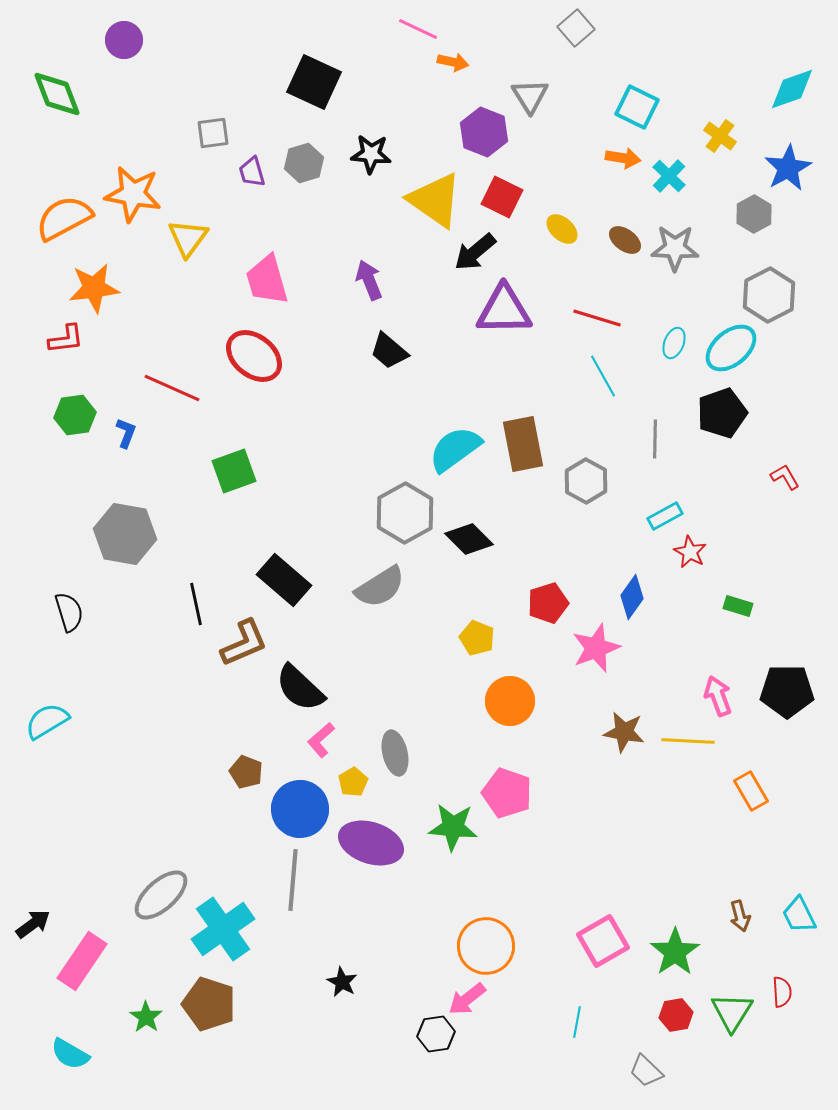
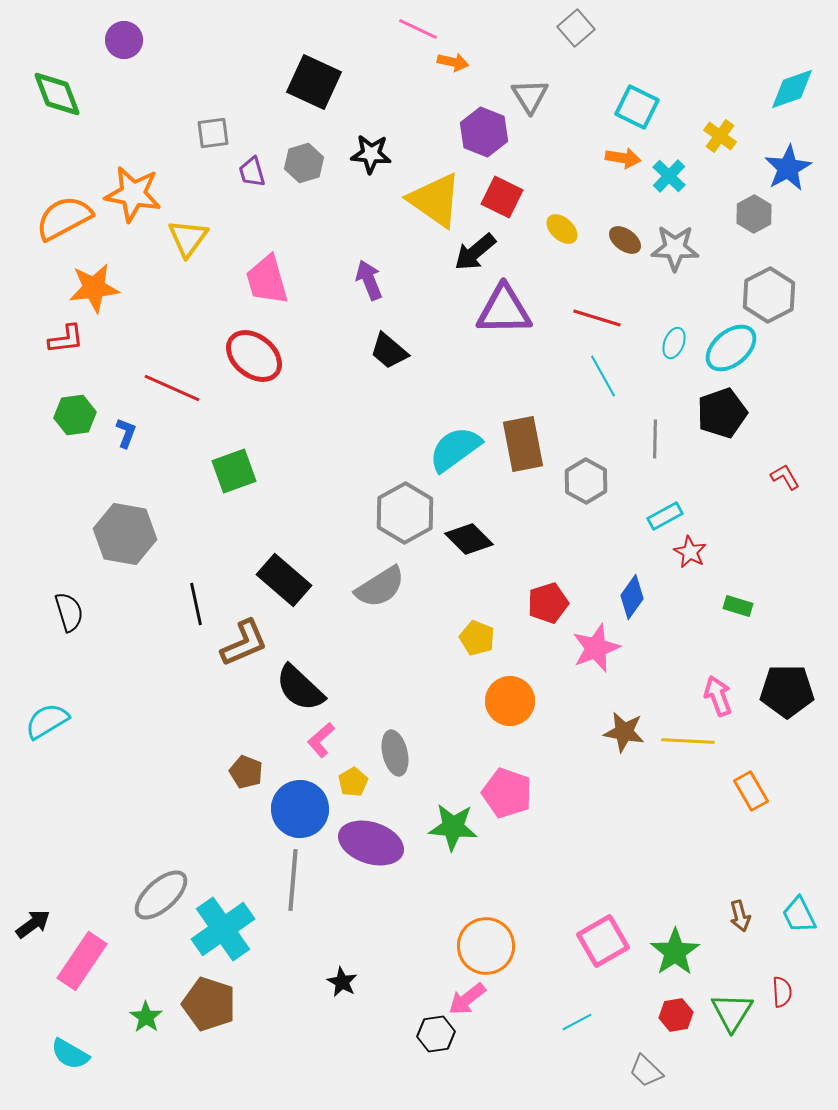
cyan line at (577, 1022): rotated 52 degrees clockwise
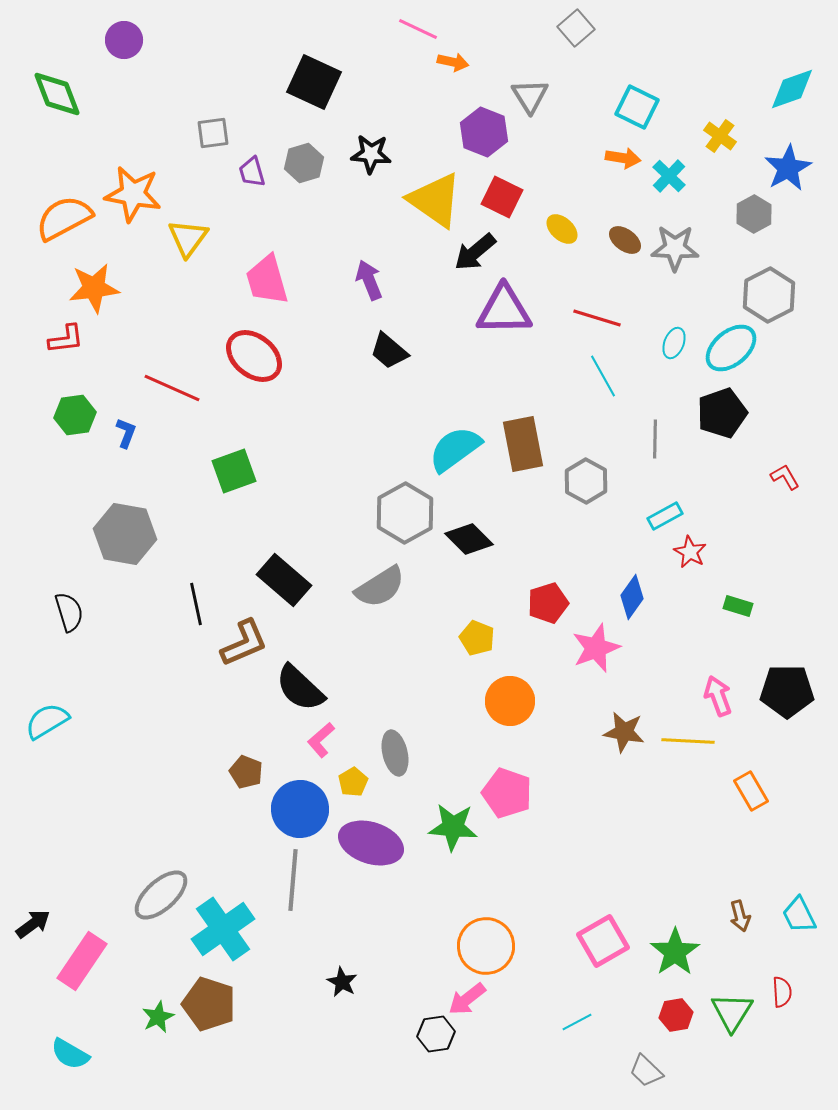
green star at (146, 1017): moved 12 px right; rotated 12 degrees clockwise
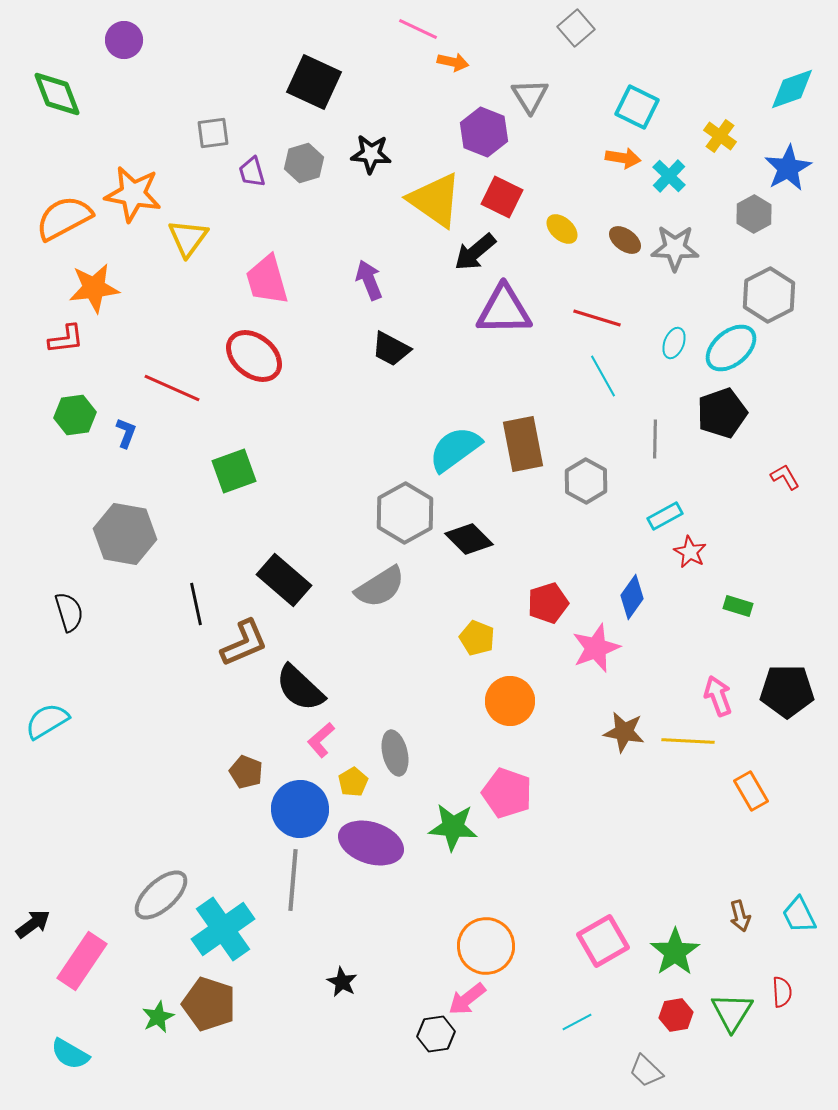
black trapezoid at (389, 351): moved 2 px right, 2 px up; rotated 12 degrees counterclockwise
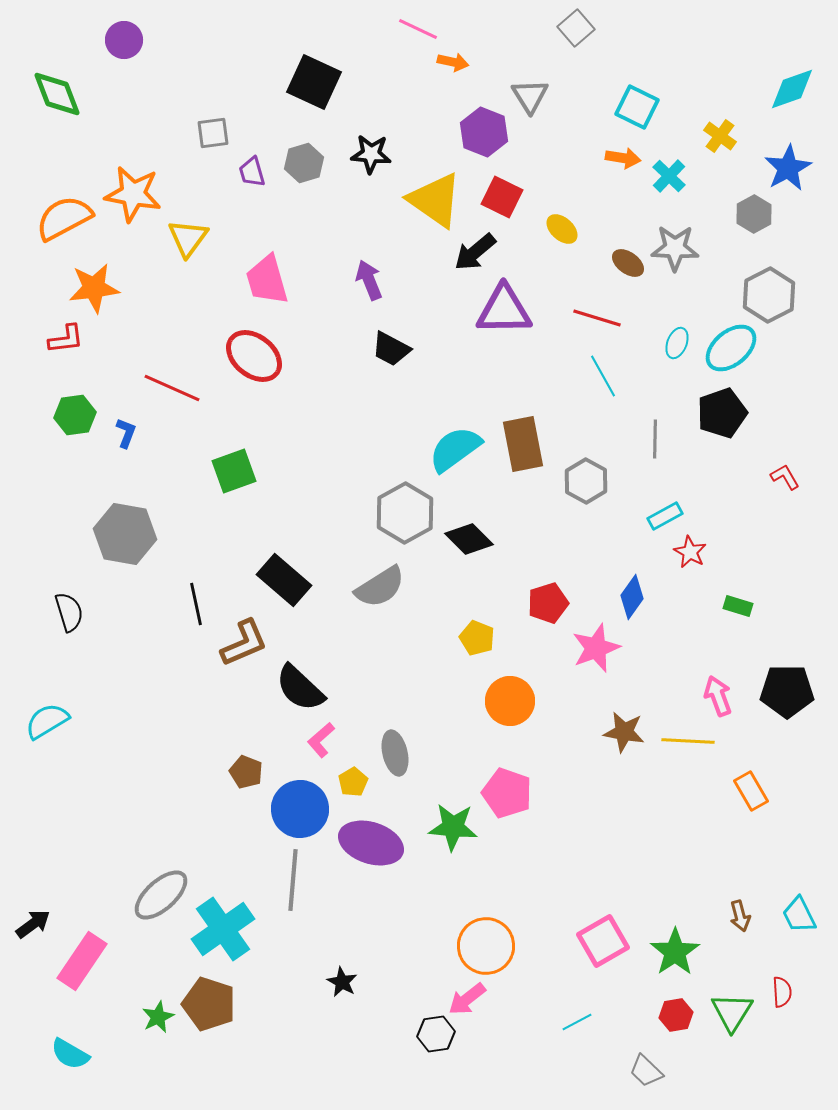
brown ellipse at (625, 240): moved 3 px right, 23 px down
cyan ellipse at (674, 343): moved 3 px right
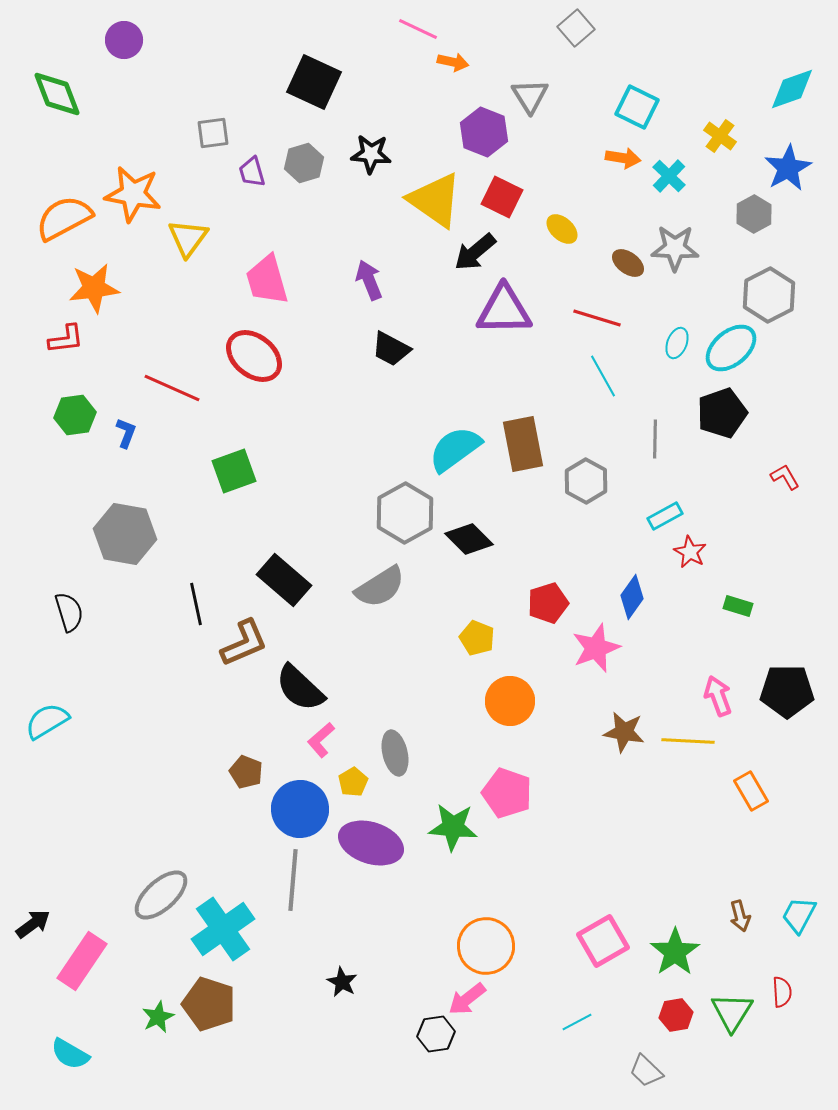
cyan trapezoid at (799, 915): rotated 54 degrees clockwise
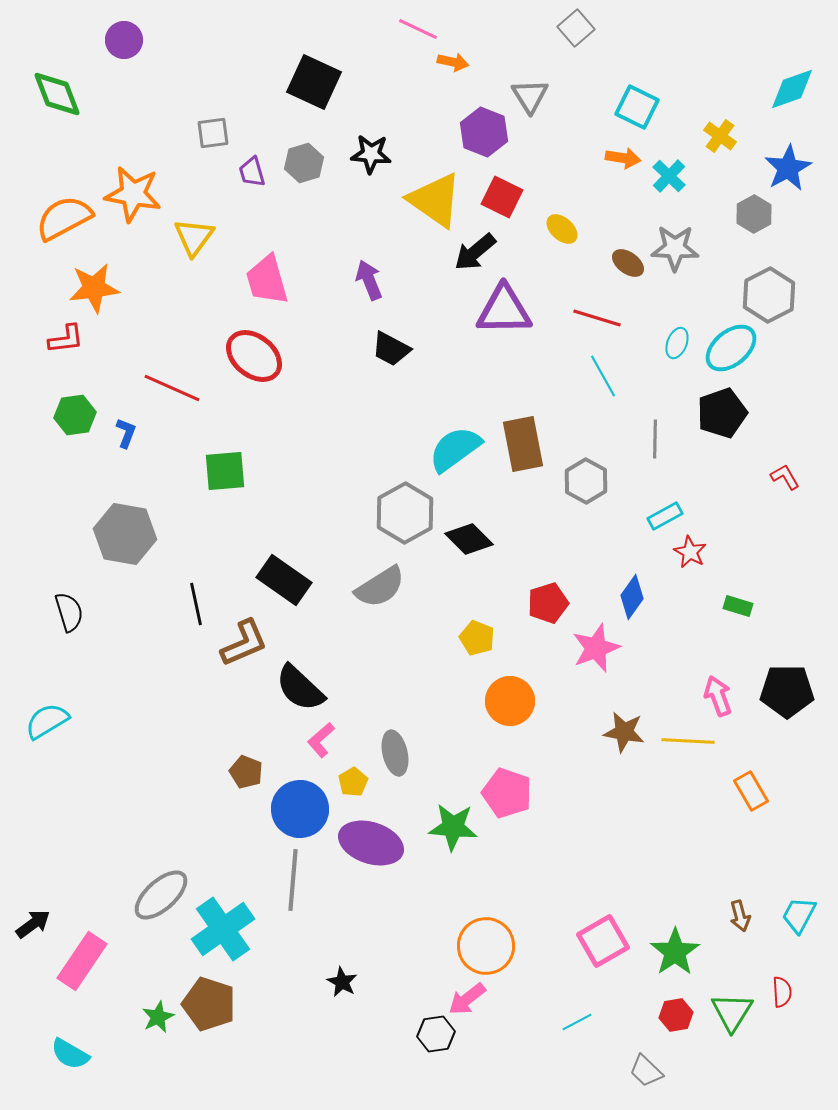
yellow triangle at (188, 238): moved 6 px right, 1 px up
green square at (234, 471): moved 9 px left; rotated 15 degrees clockwise
black rectangle at (284, 580): rotated 6 degrees counterclockwise
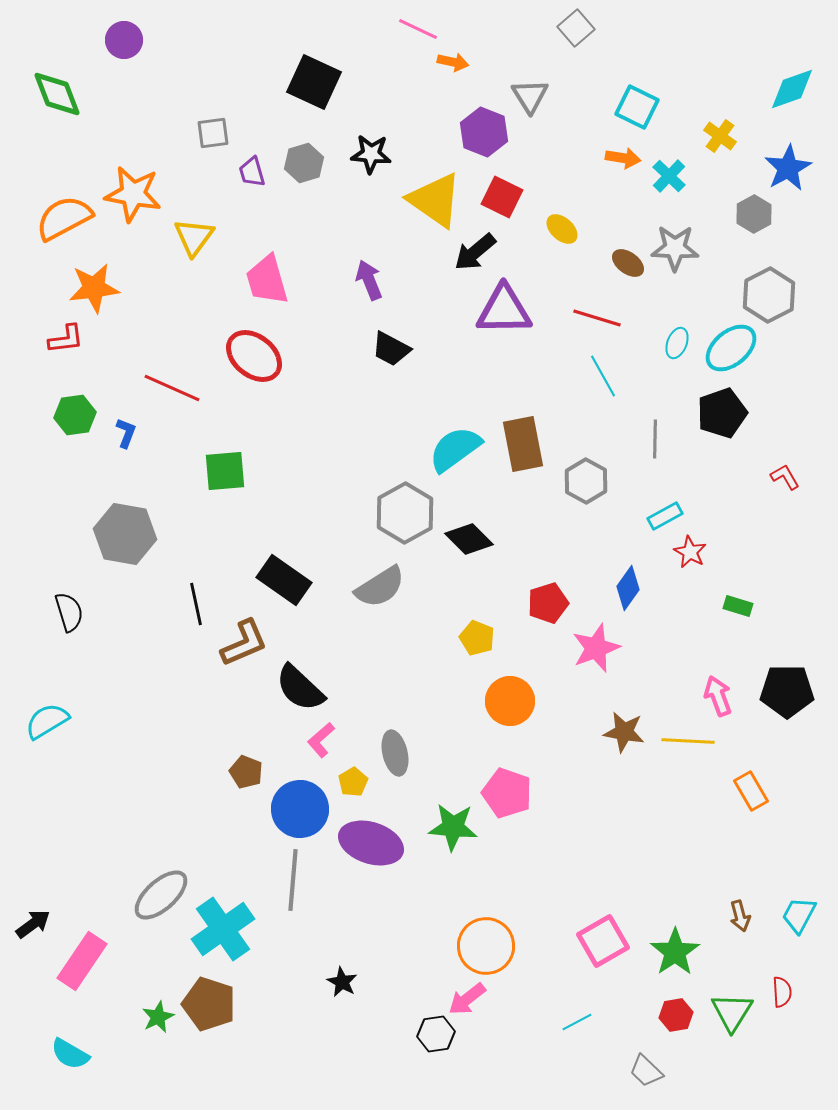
blue diamond at (632, 597): moved 4 px left, 9 px up
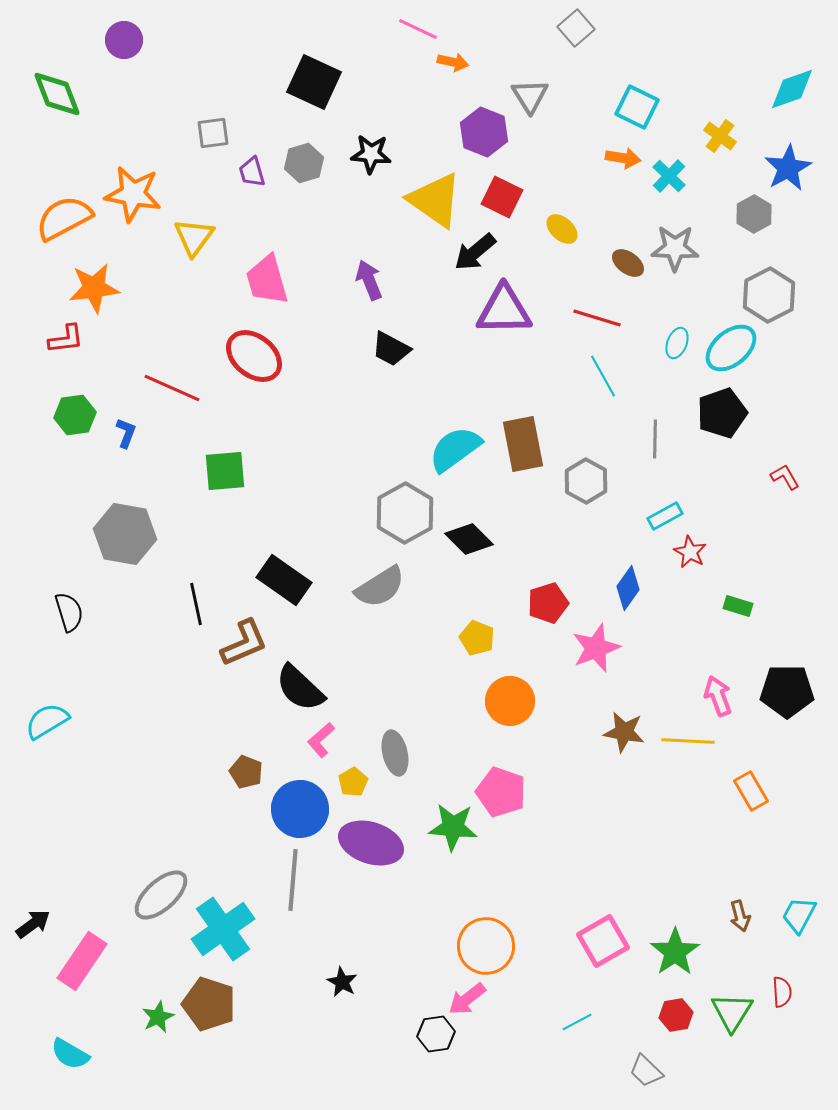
pink pentagon at (507, 793): moved 6 px left, 1 px up
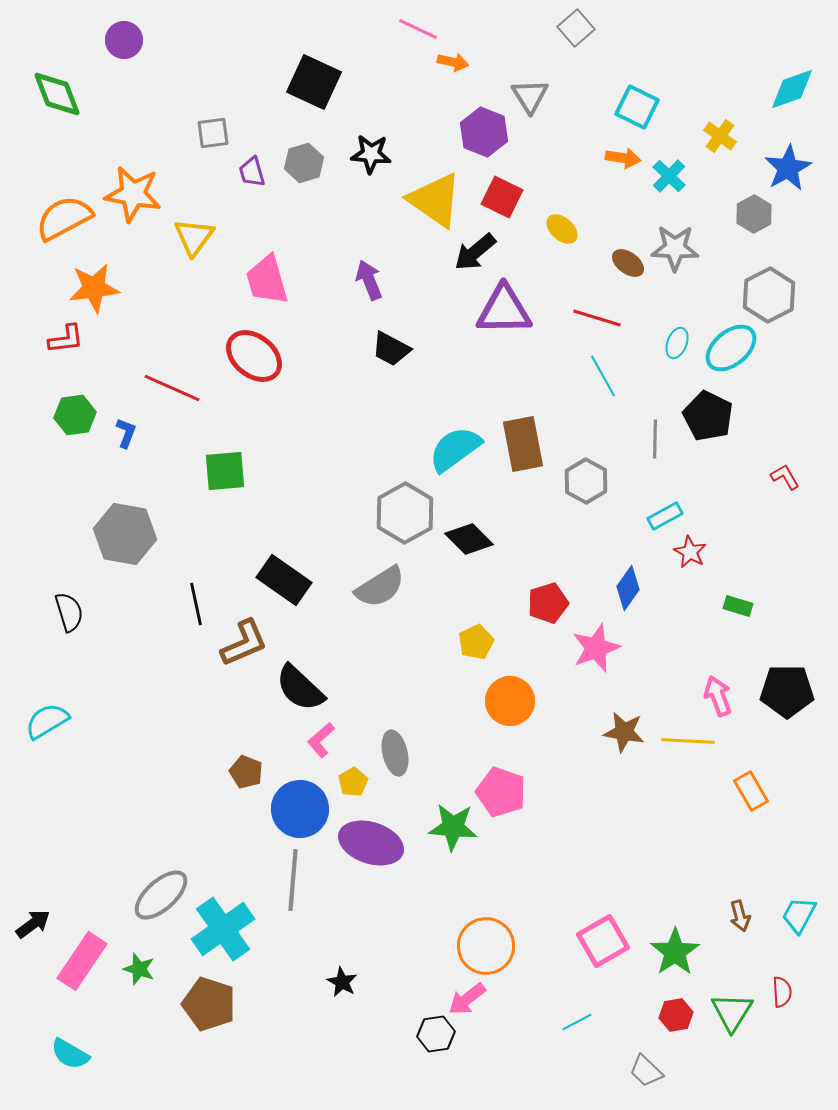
black pentagon at (722, 413): moved 14 px left, 3 px down; rotated 27 degrees counterclockwise
yellow pentagon at (477, 638): moved 1 px left, 4 px down; rotated 24 degrees clockwise
green star at (158, 1017): moved 19 px left, 48 px up; rotated 28 degrees counterclockwise
